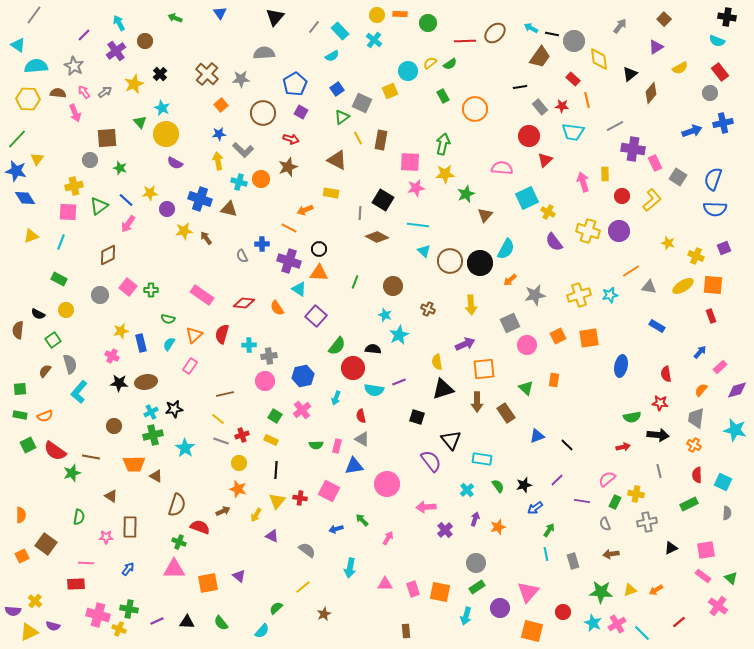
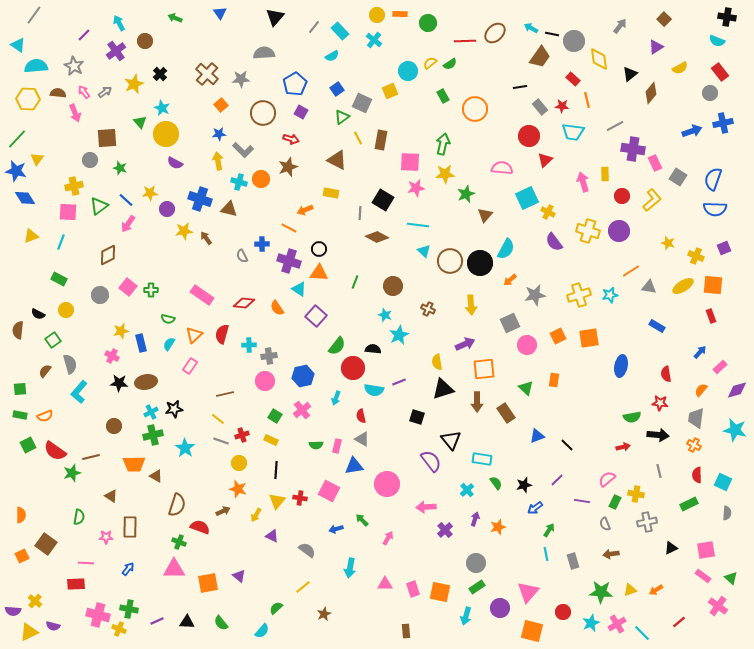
brown line at (91, 457): rotated 24 degrees counterclockwise
green semicircle at (498, 486): moved 2 px left, 3 px up
cyan star at (593, 623): moved 2 px left; rotated 24 degrees clockwise
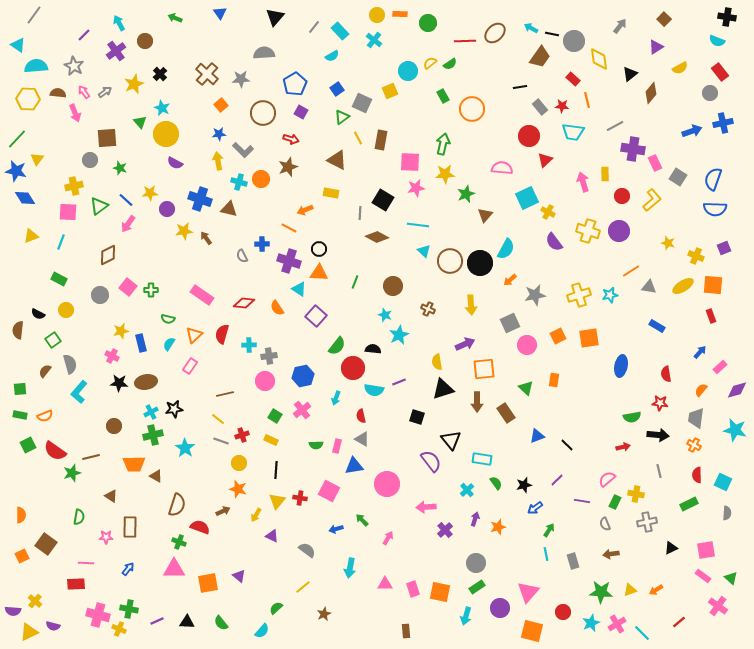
orange circle at (475, 109): moved 3 px left
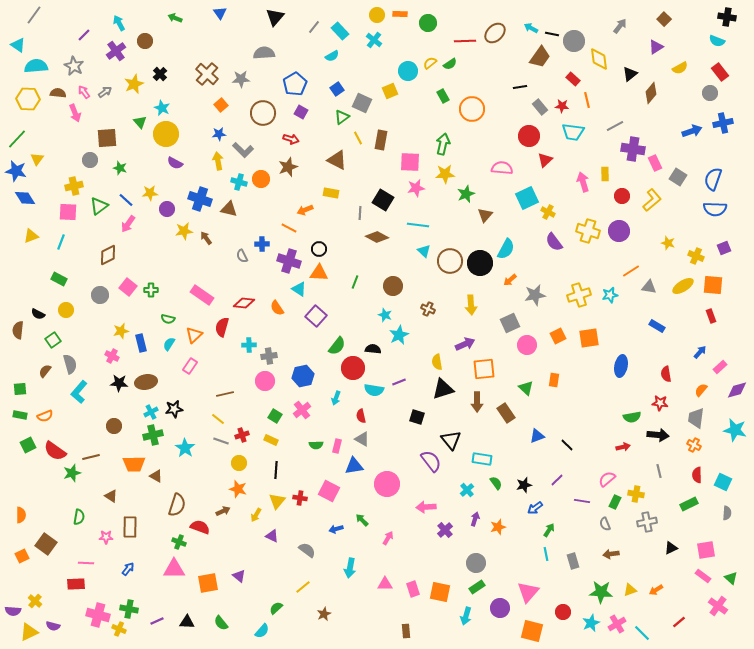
red semicircle at (222, 334): moved 7 px up
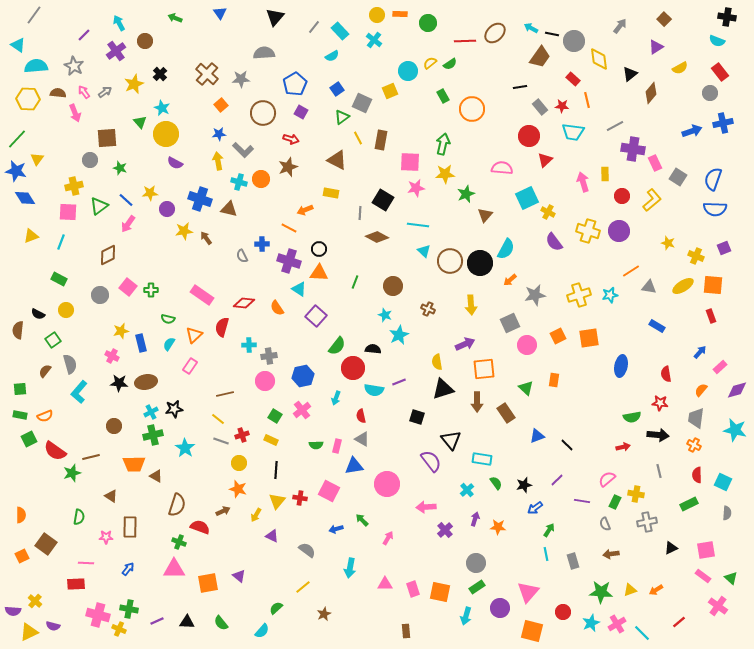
green square at (28, 445): moved 1 px right, 6 px up
orange star at (498, 527): rotated 21 degrees clockwise
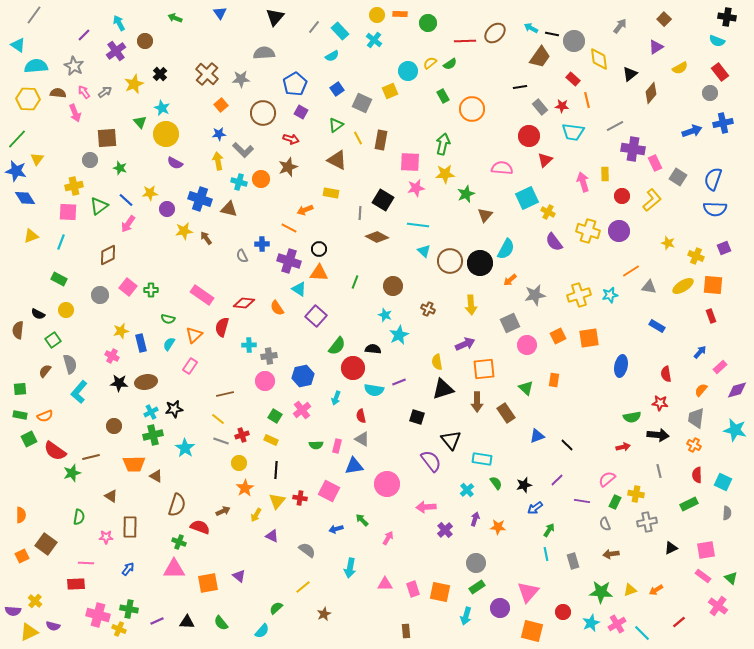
green triangle at (342, 117): moved 6 px left, 8 px down
orange star at (238, 489): moved 7 px right, 1 px up; rotated 24 degrees clockwise
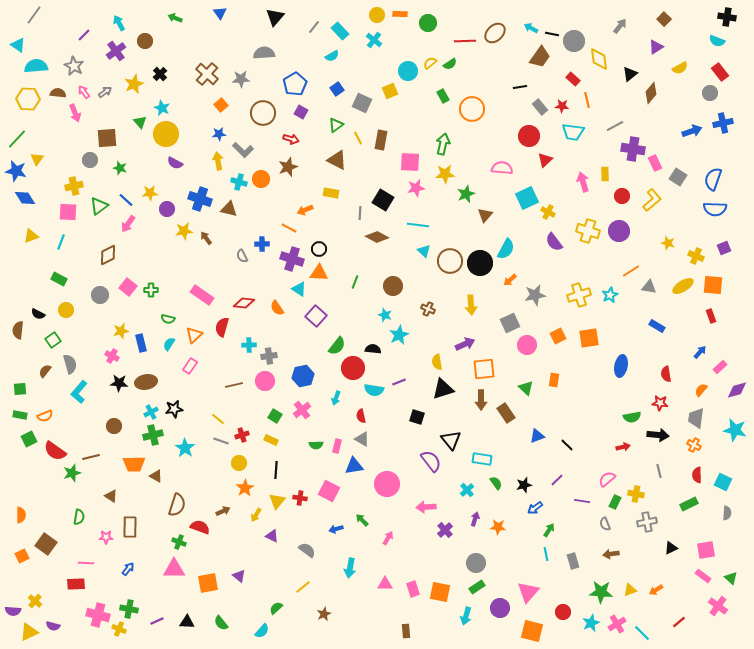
purple cross at (289, 261): moved 3 px right, 2 px up
cyan star at (610, 295): rotated 14 degrees counterclockwise
brown line at (225, 394): moved 9 px right, 9 px up
brown arrow at (477, 402): moved 4 px right, 2 px up
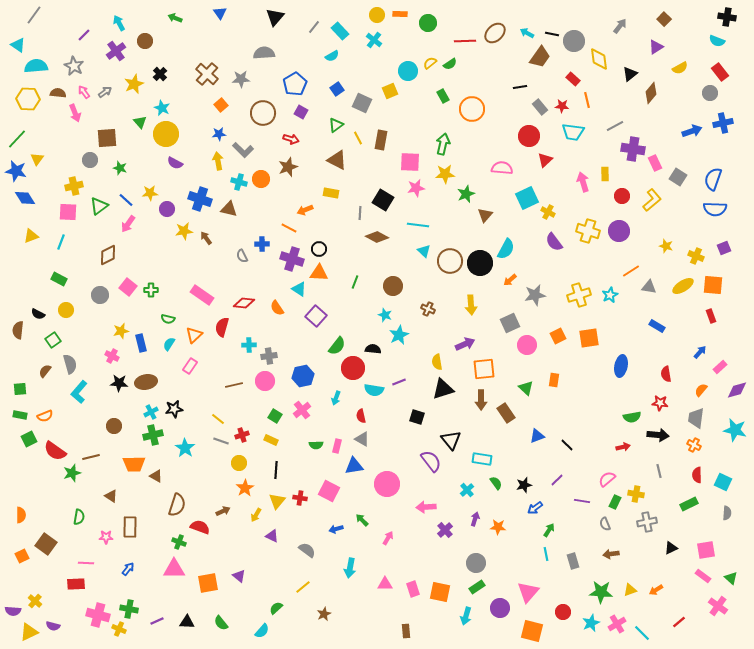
cyan arrow at (531, 28): moved 4 px left, 5 px down
yellow star at (668, 243): moved 2 px left, 3 px down
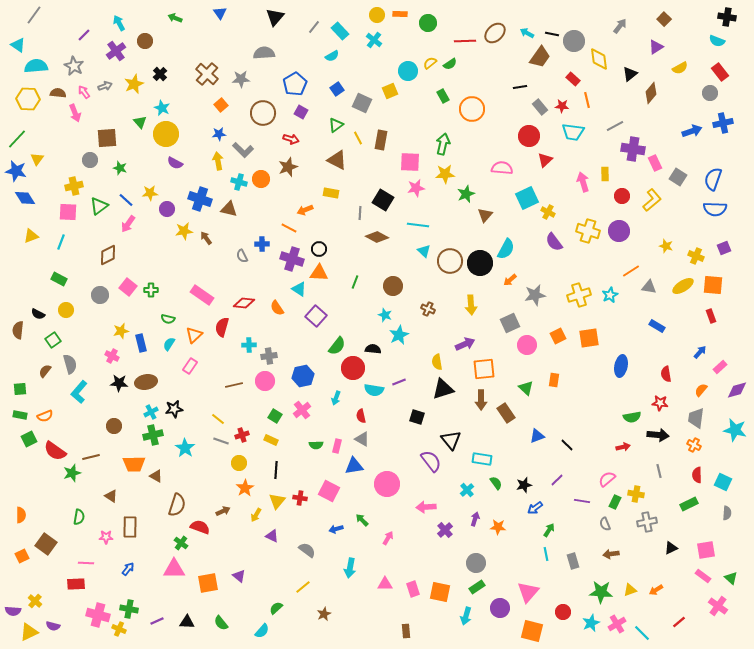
gray arrow at (105, 92): moved 6 px up; rotated 16 degrees clockwise
green cross at (179, 542): moved 2 px right, 1 px down; rotated 16 degrees clockwise
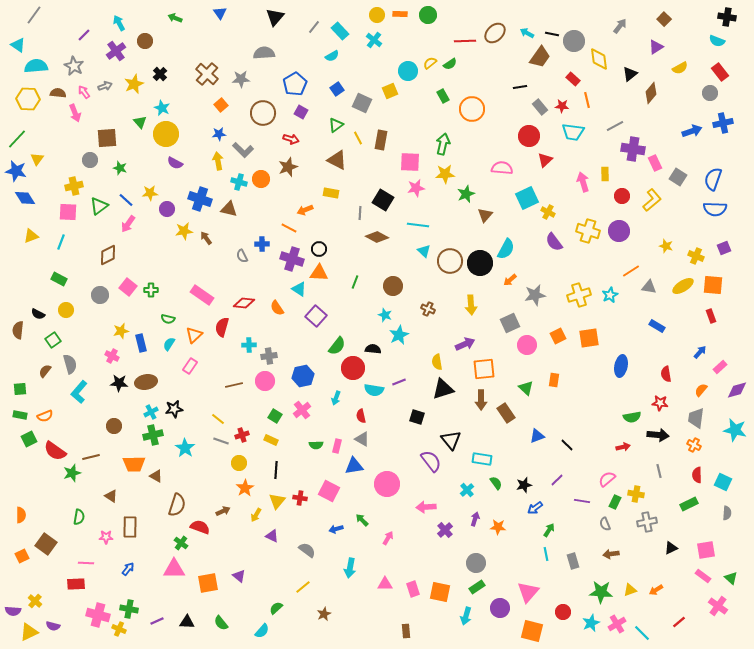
green circle at (428, 23): moved 8 px up
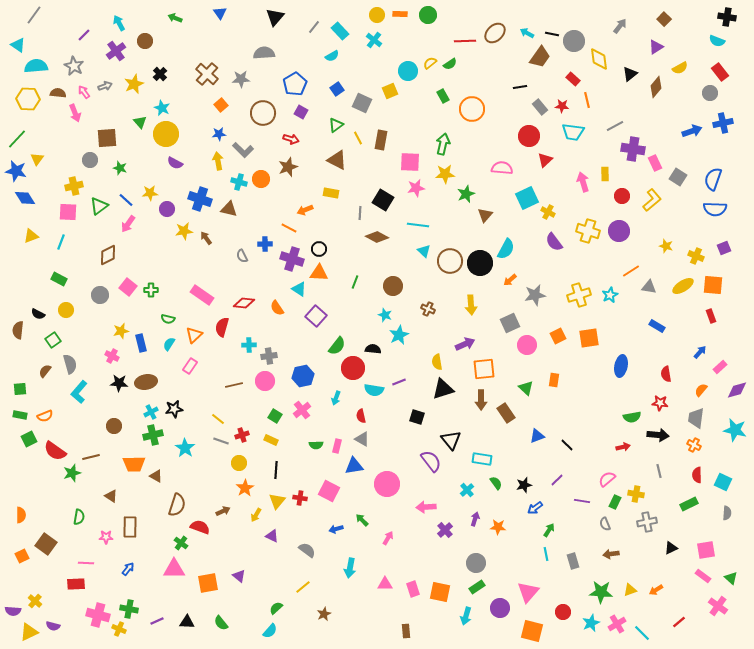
brown diamond at (651, 93): moved 5 px right, 6 px up
blue cross at (262, 244): moved 3 px right
cyan semicircle at (262, 631): moved 8 px right
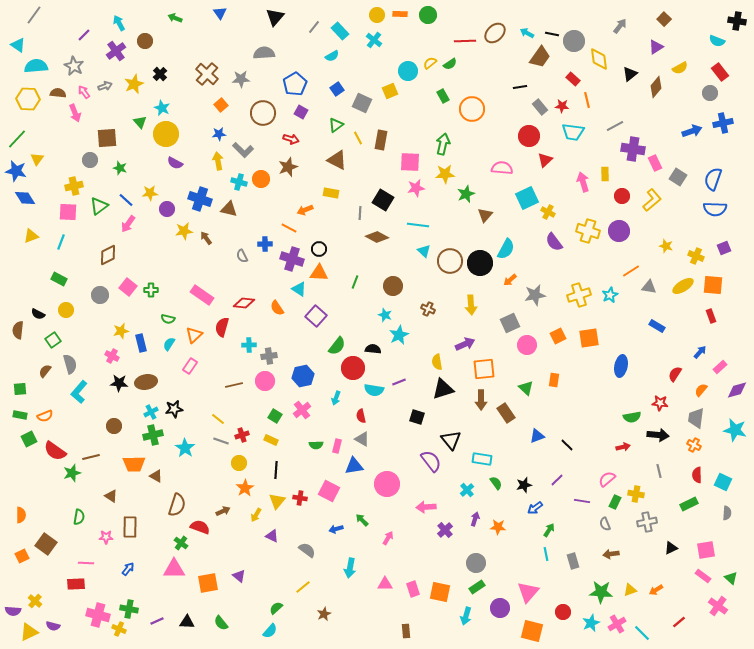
black cross at (727, 17): moved 10 px right, 4 px down
red semicircle at (666, 374): moved 9 px right; rotated 42 degrees clockwise
